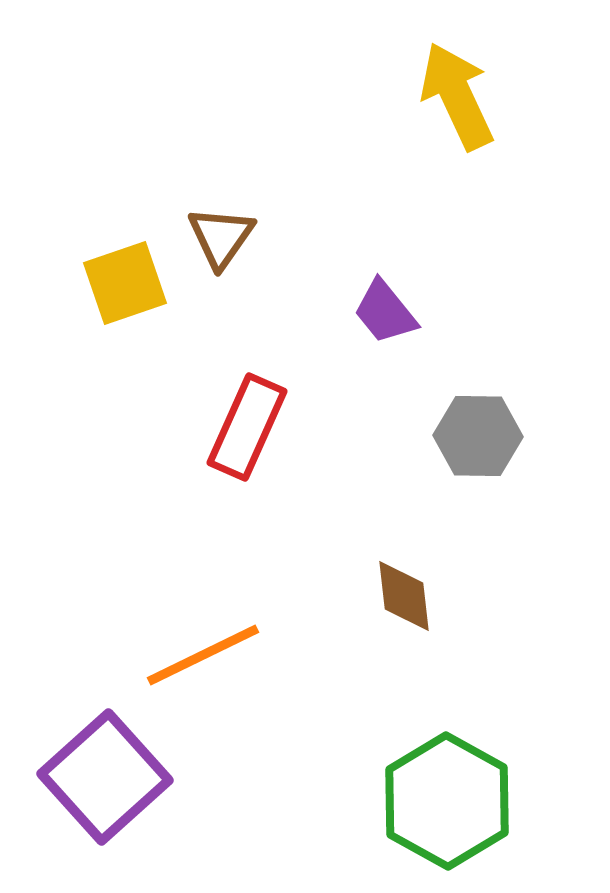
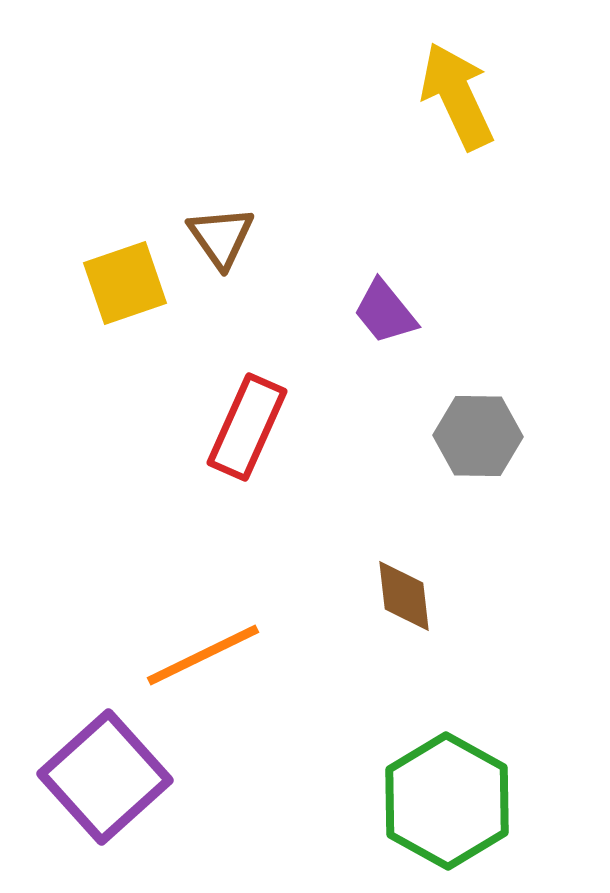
brown triangle: rotated 10 degrees counterclockwise
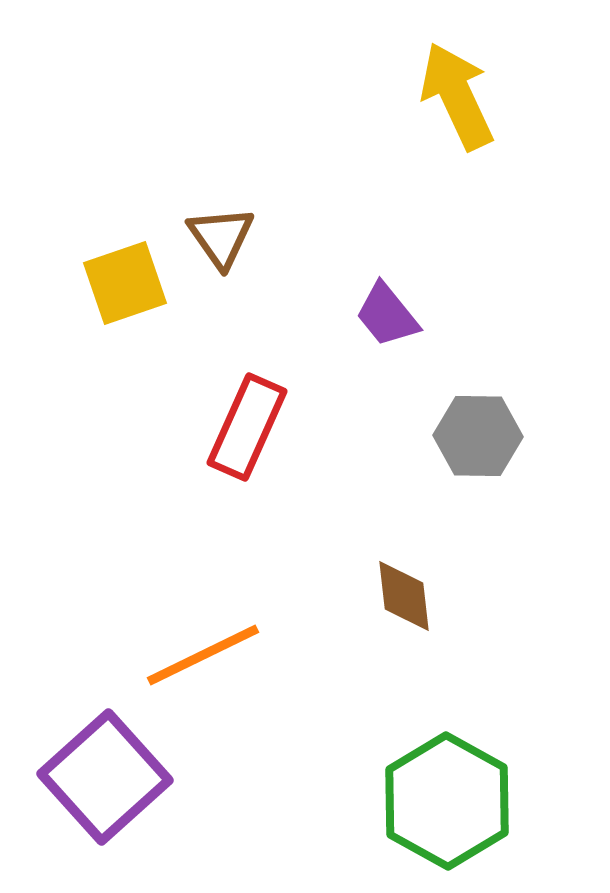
purple trapezoid: moved 2 px right, 3 px down
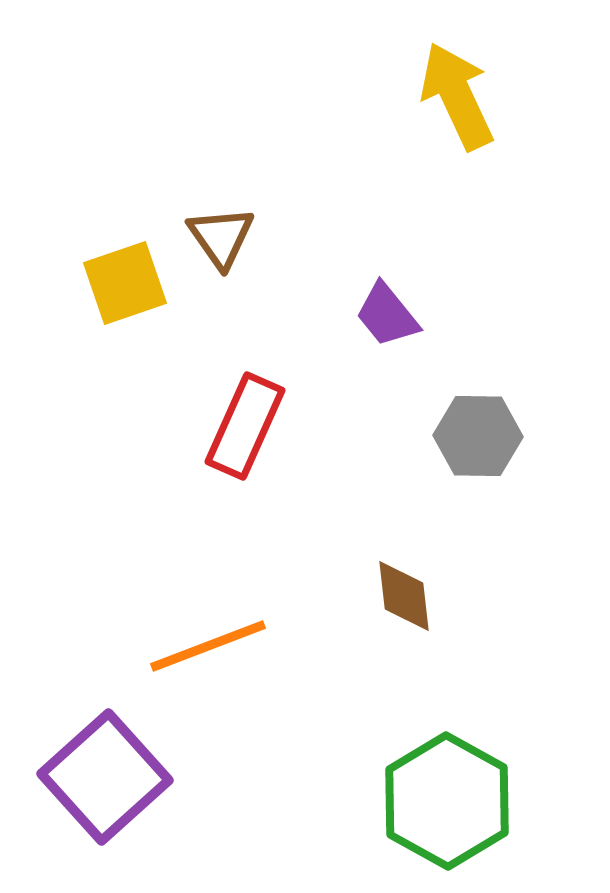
red rectangle: moved 2 px left, 1 px up
orange line: moved 5 px right, 9 px up; rotated 5 degrees clockwise
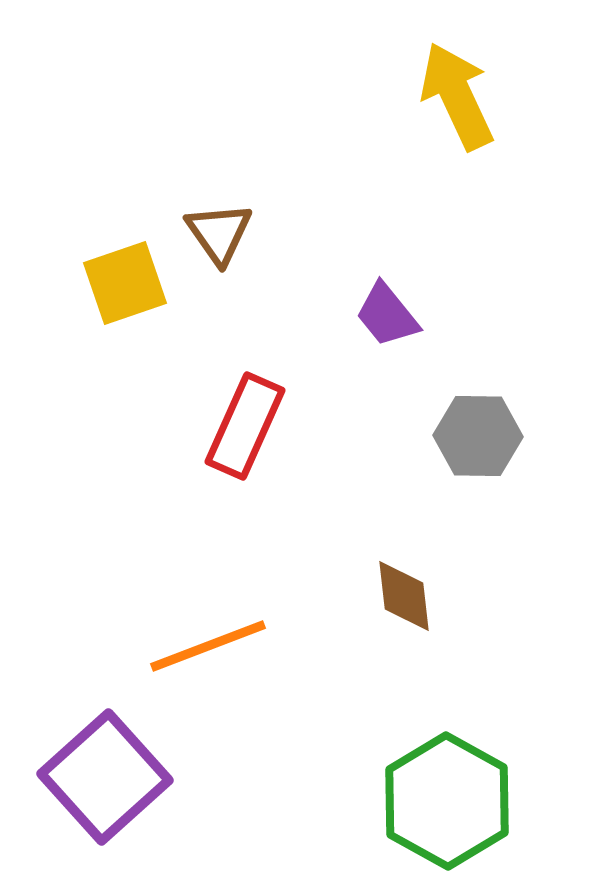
brown triangle: moved 2 px left, 4 px up
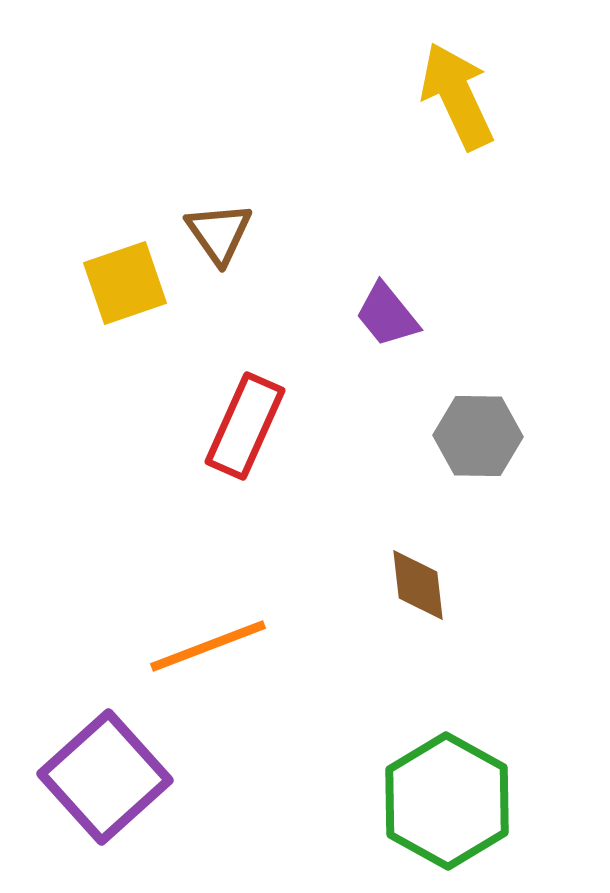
brown diamond: moved 14 px right, 11 px up
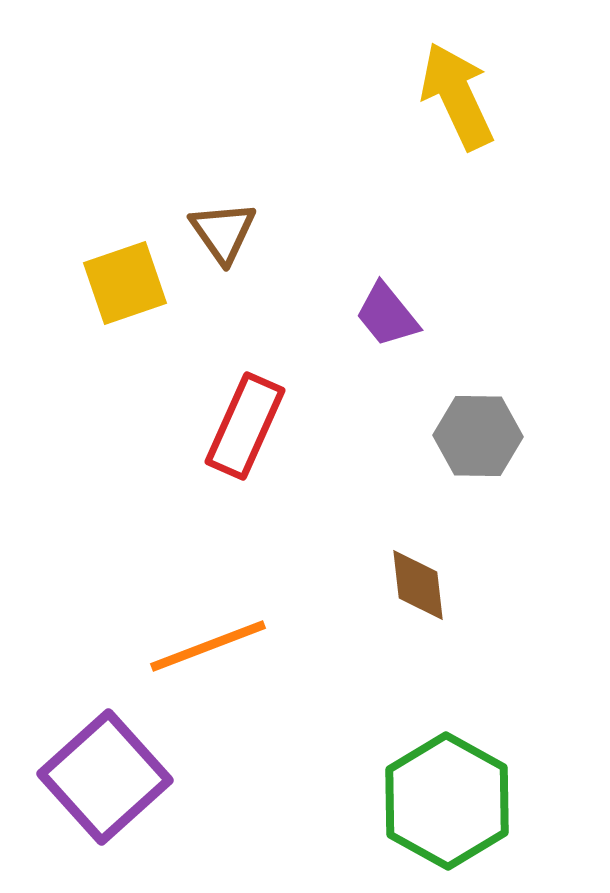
brown triangle: moved 4 px right, 1 px up
